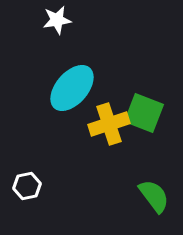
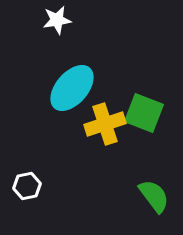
yellow cross: moved 4 px left
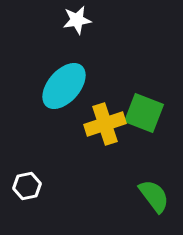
white star: moved 20 px right
cyan ellipse: moved 8 px left, 2 px up
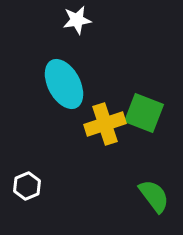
cyan ellipse: moved 2 px up; rotated 69 degrees counterclockwise
white hexagon: rotated 12 degrees counterclockwise
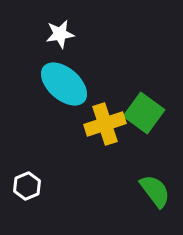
white star: moved 17 px left, 14 px down
cyan ellipse: rotated 21 degrees counterclockwise
green square: rotated 15 degrees clockwise
green semicircle: moved 1 px right, 5 px up
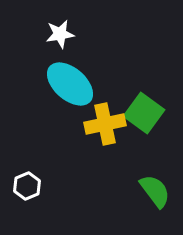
cyan ellipse: moved 6 px right
yellow cross: rotated 6 degrees clockwise
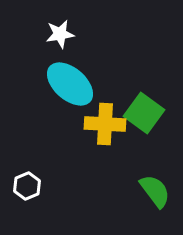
yellow cross: rotated 15 degrees clockwise
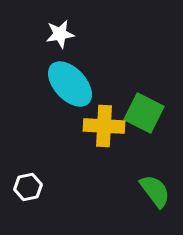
cyan ellipse: rotated 6 degrees clockwise
green square: rotated 9 degrees counterclockwise
yellow cross: moved 1 px left, 2 px down
white hexagon: moved 1 px right, 1 px down; rotated 12 degrees clockwise
